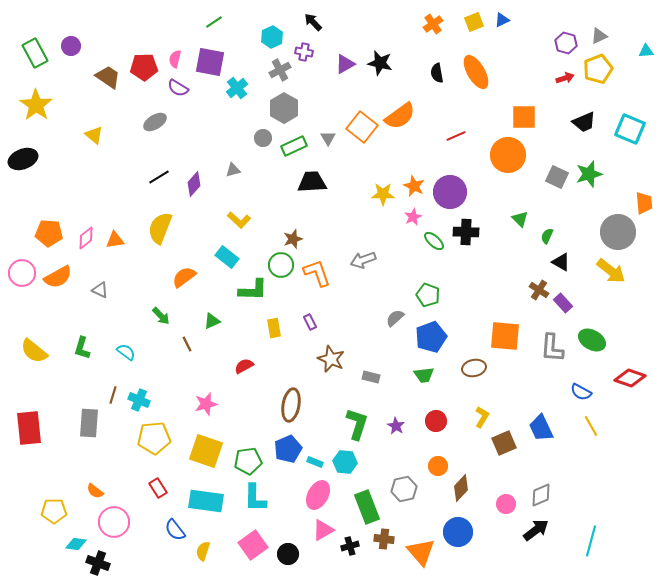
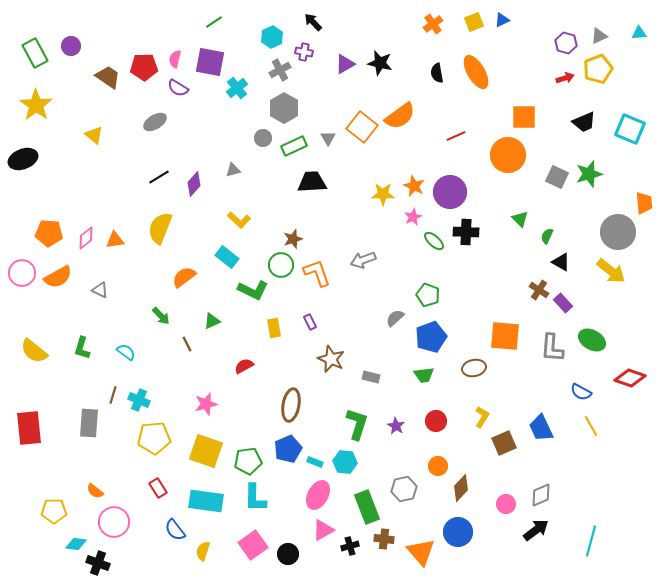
cyan triangle at (646, 51): moved 7 px left, 18 px up
green L-shape at (253, 290): rotated 24 degrees clockwise
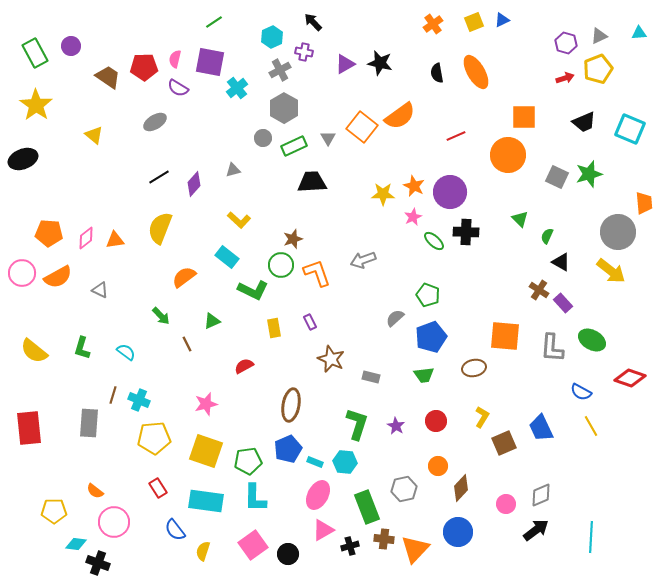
cyan line at (591, 541): moved 4 px up; rotated 12 degrees counterclockwise
orange triangle at (421, 552): moved 6 px left, 3 px up; rotated 24 degrees clockwise
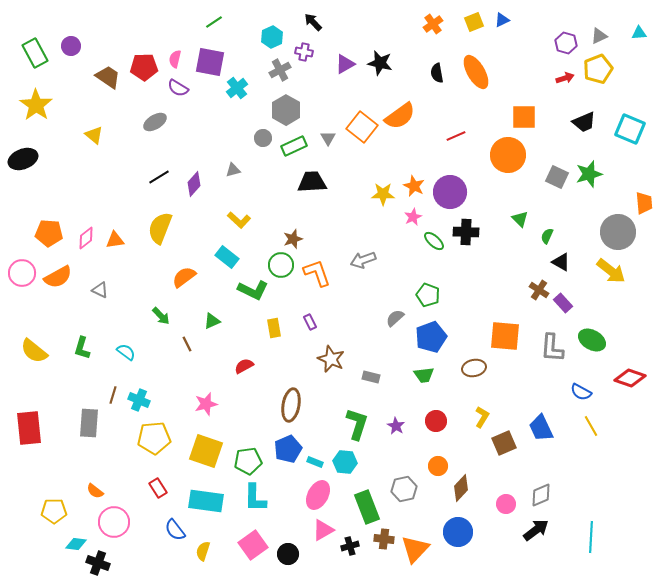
gray hexagon at (284, 108): moved 2 px right, 2 px down
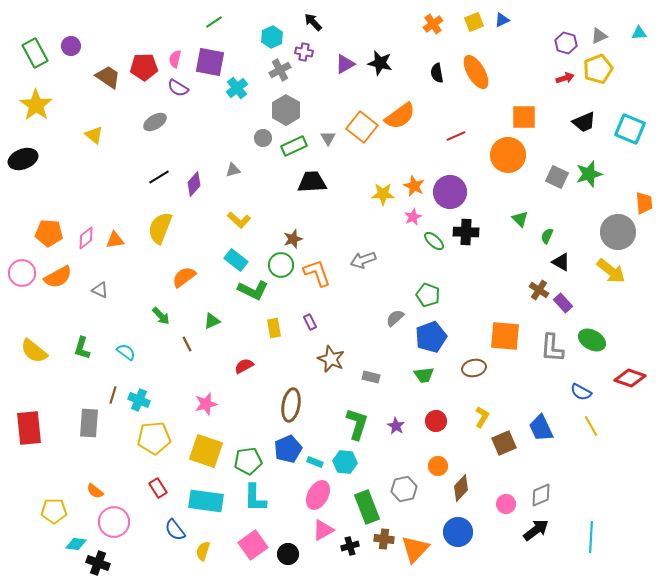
cyan rectangle at (227, 257): moved 9 px right, 3 px down
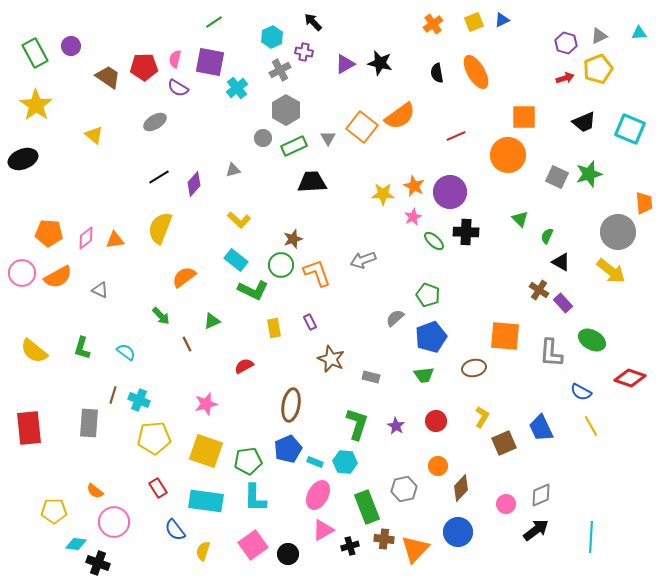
gray L-shape at (552, 348): moved 1 px left, 5 px down
